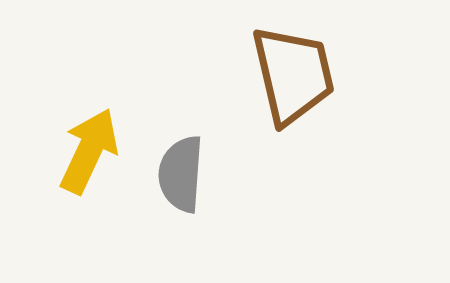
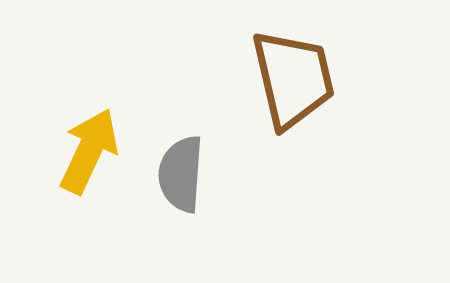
brown trapezoid: moved 4 px down
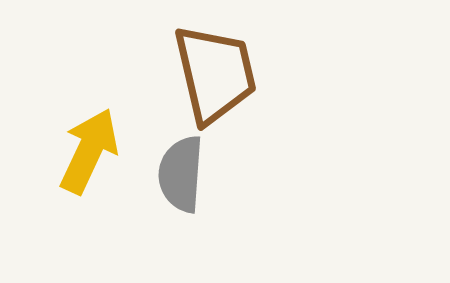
brown trapezoid: moved 78 px left, 5 px up
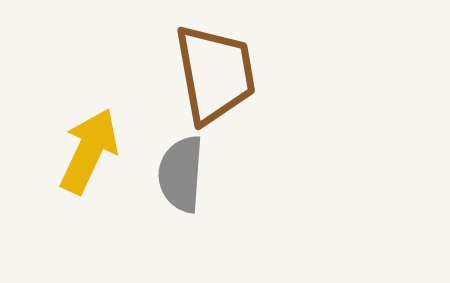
brown trapezoid: rotated 3 degrees clockwise
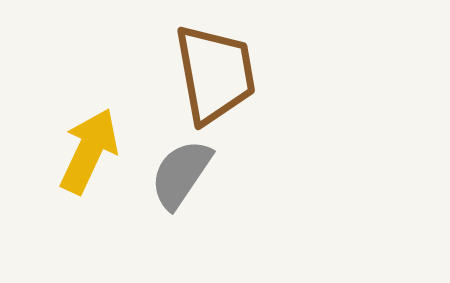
gray semicircle: rotated 30 degrees clockwise
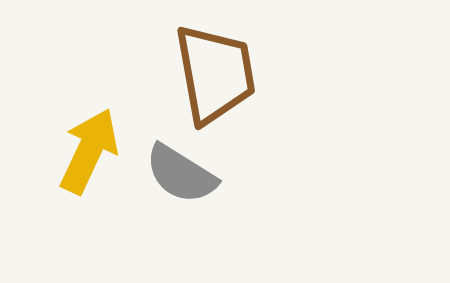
gray semicircle: rotated 92 degrees counterclockwise
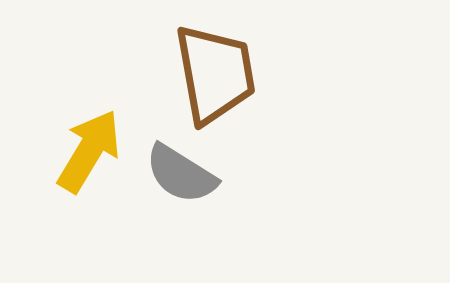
yellow arrow: rotated 6 degrees clockwise
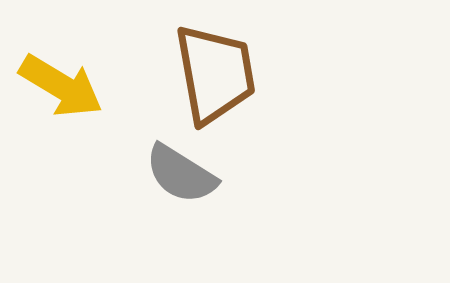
yellow arrow: moved 28 px left, 65 px up; rotated 90 degrees clockwise
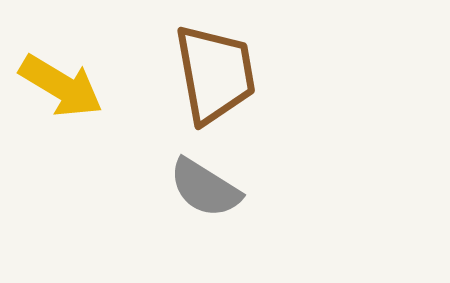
gray semicircle: moved 24 px right, 14 px down
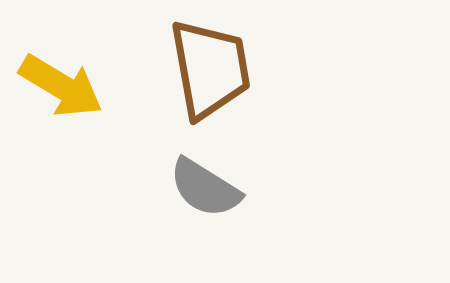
brown trapezoid: moved 5 px left, 5 px up
